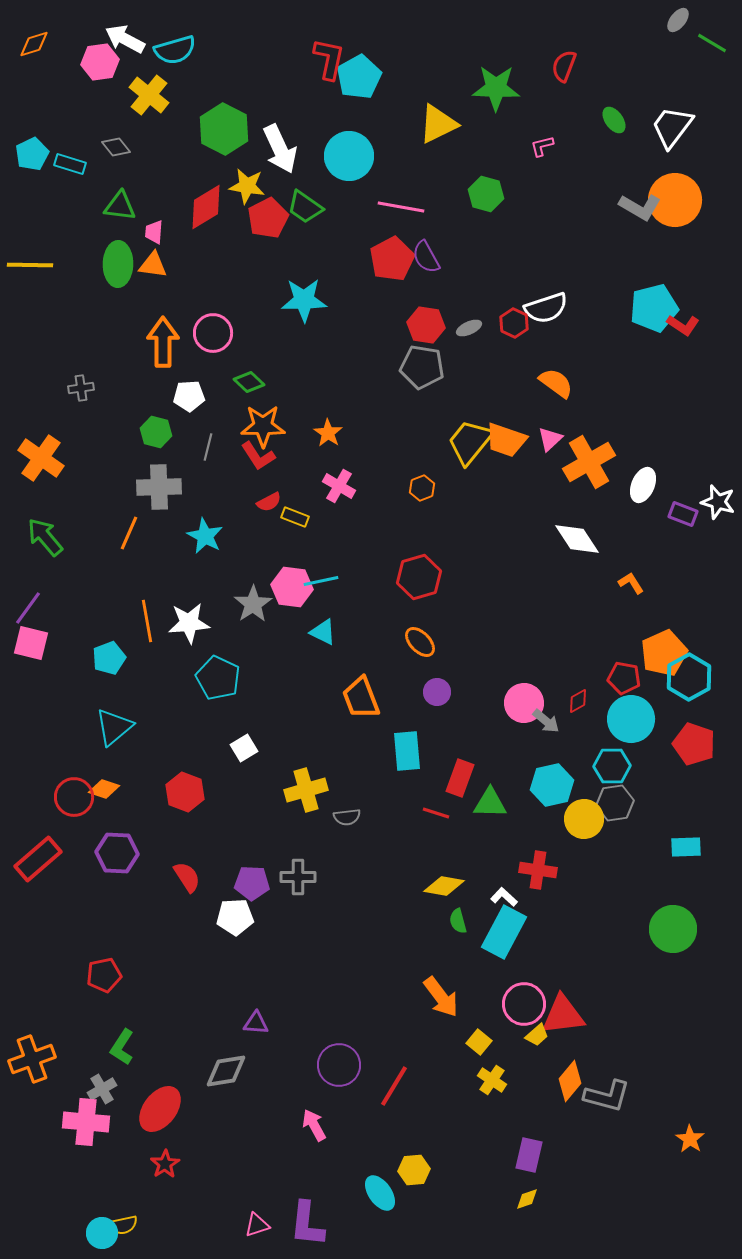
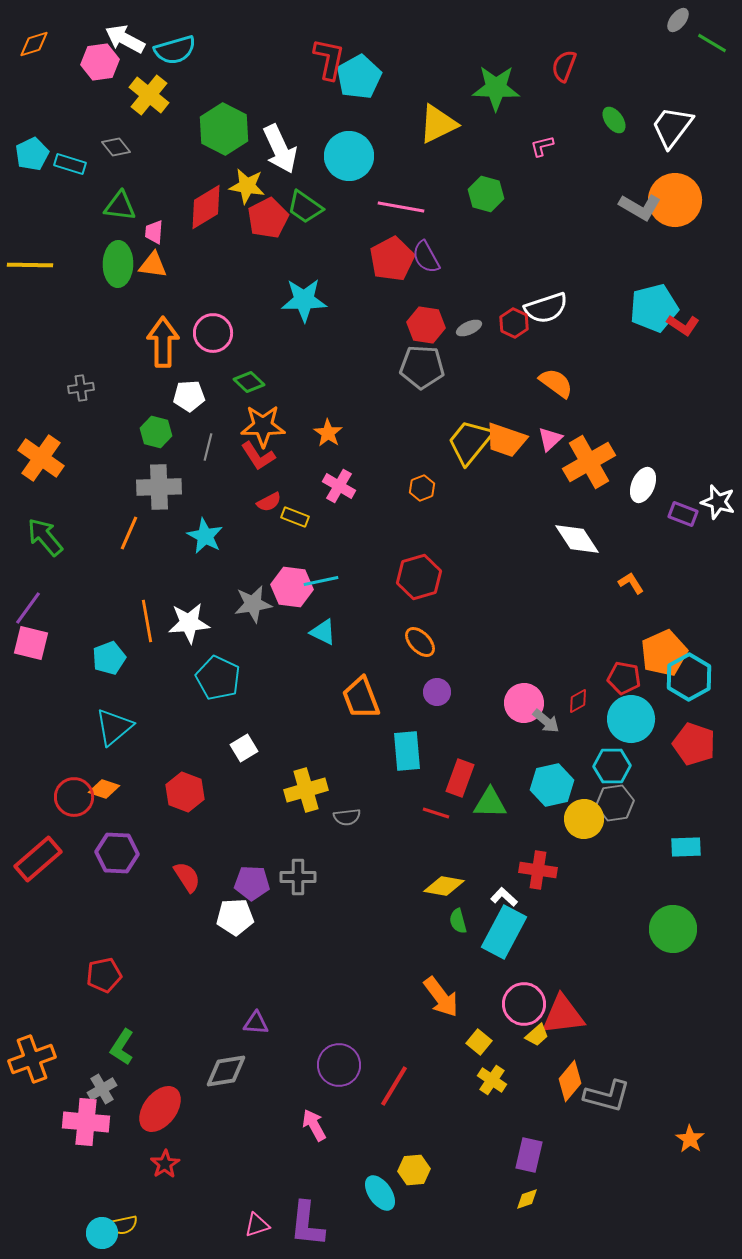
gray pentagon at (422, 367): rotated 6 degrees counterclockwise
gray star at (253, 604): rotated 24 degrees clockwise
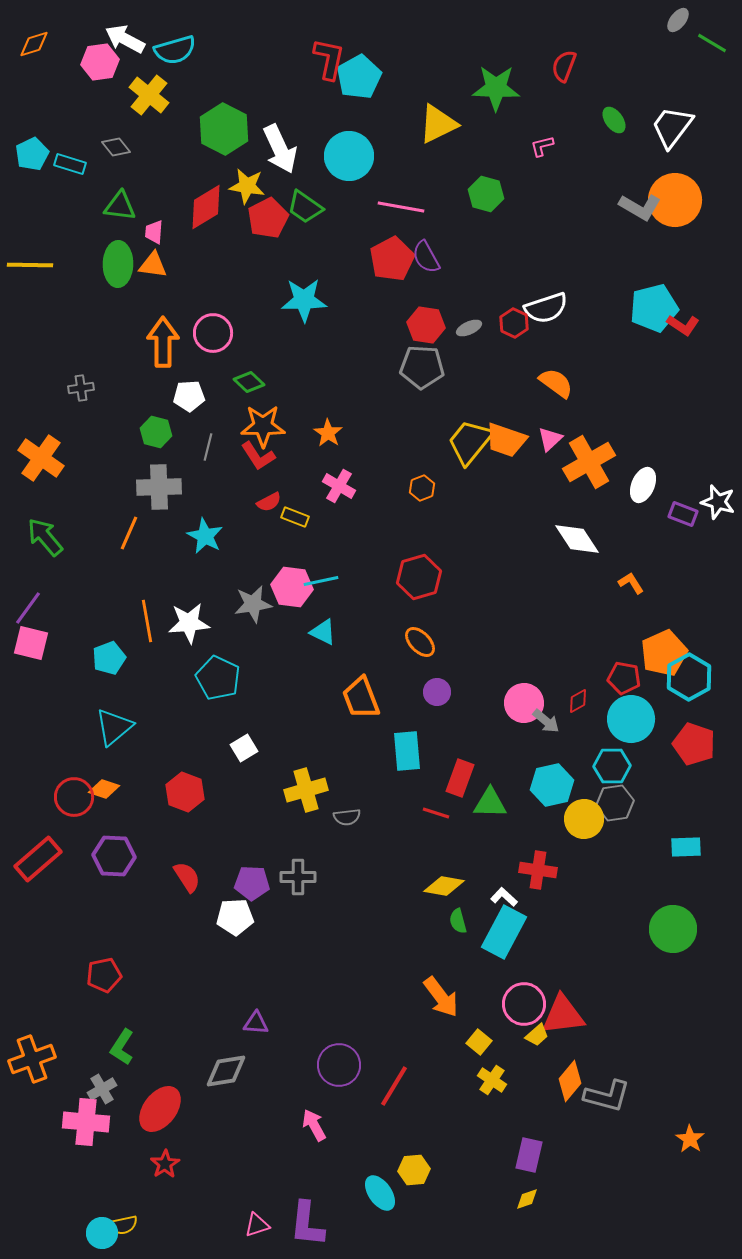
purple hexagon at (117, 853): moved 3 px left, 3 px down
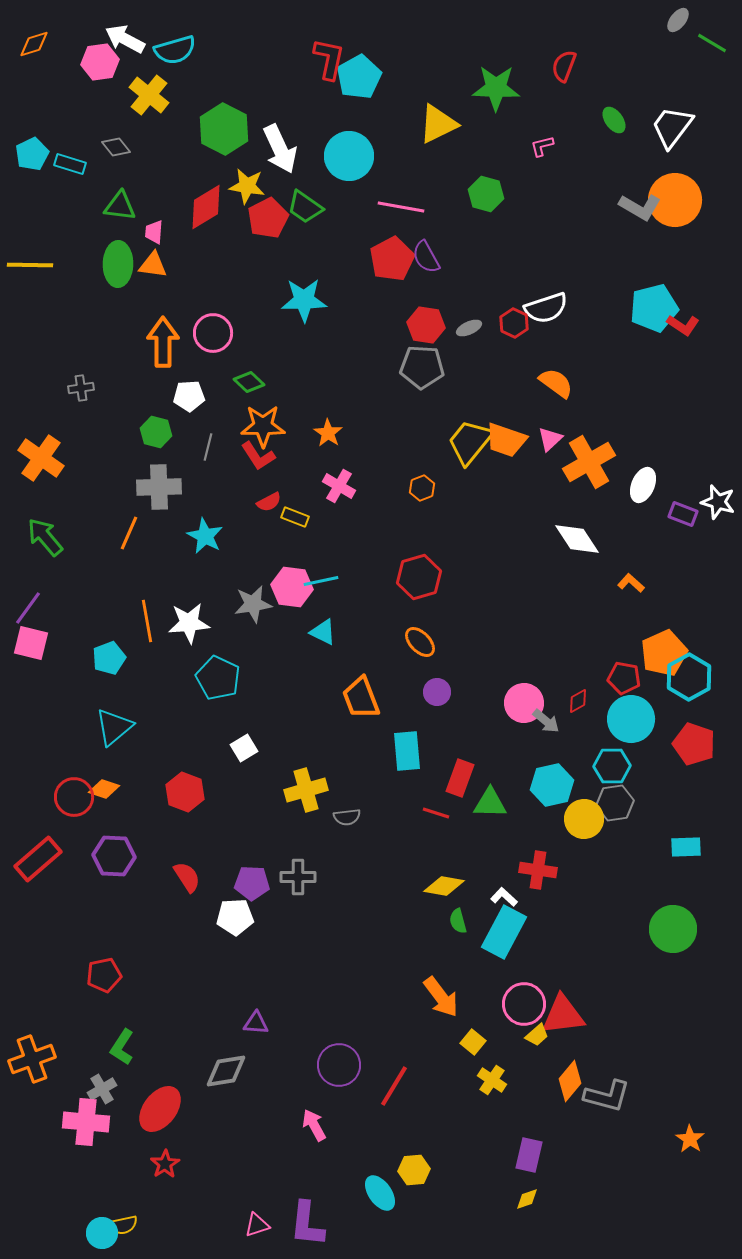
orange L-shape at (631, 583): rotated 16 degrees counterclockwise
yellow square at (479, 1042): moved 6 px left
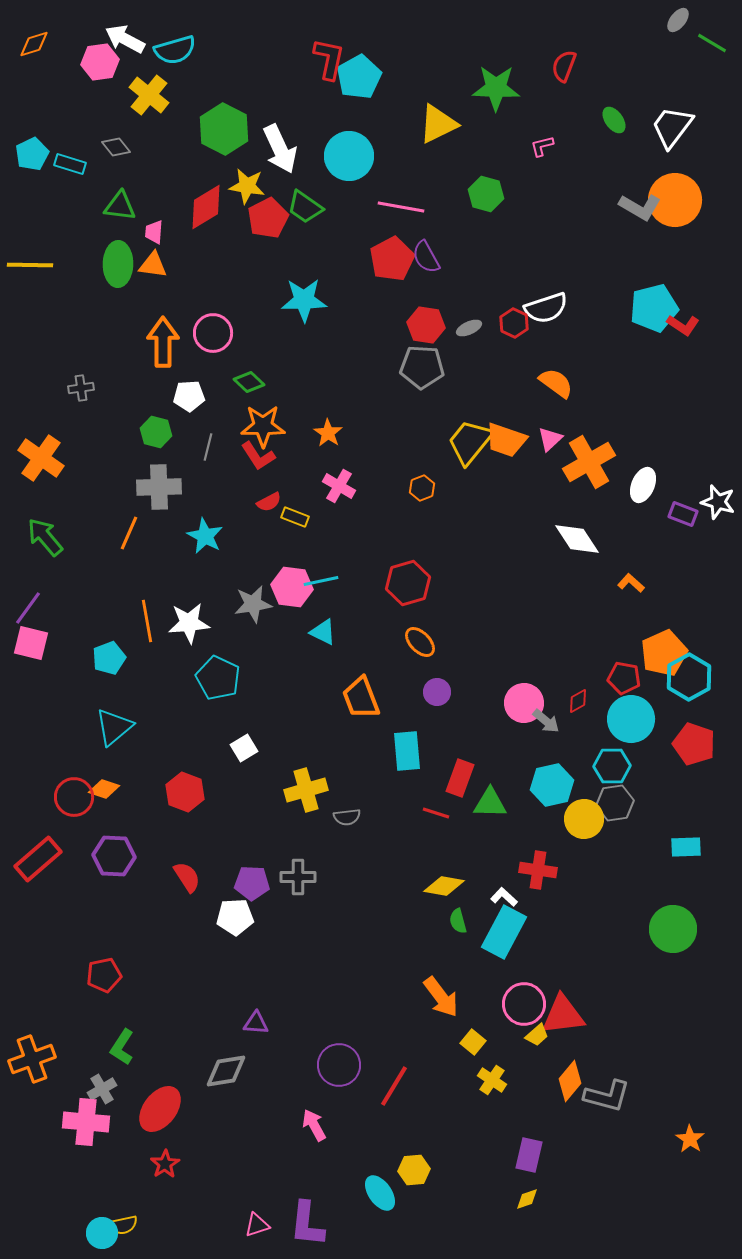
red hexagon at (419, 577): moved 11 px left, 6 px down
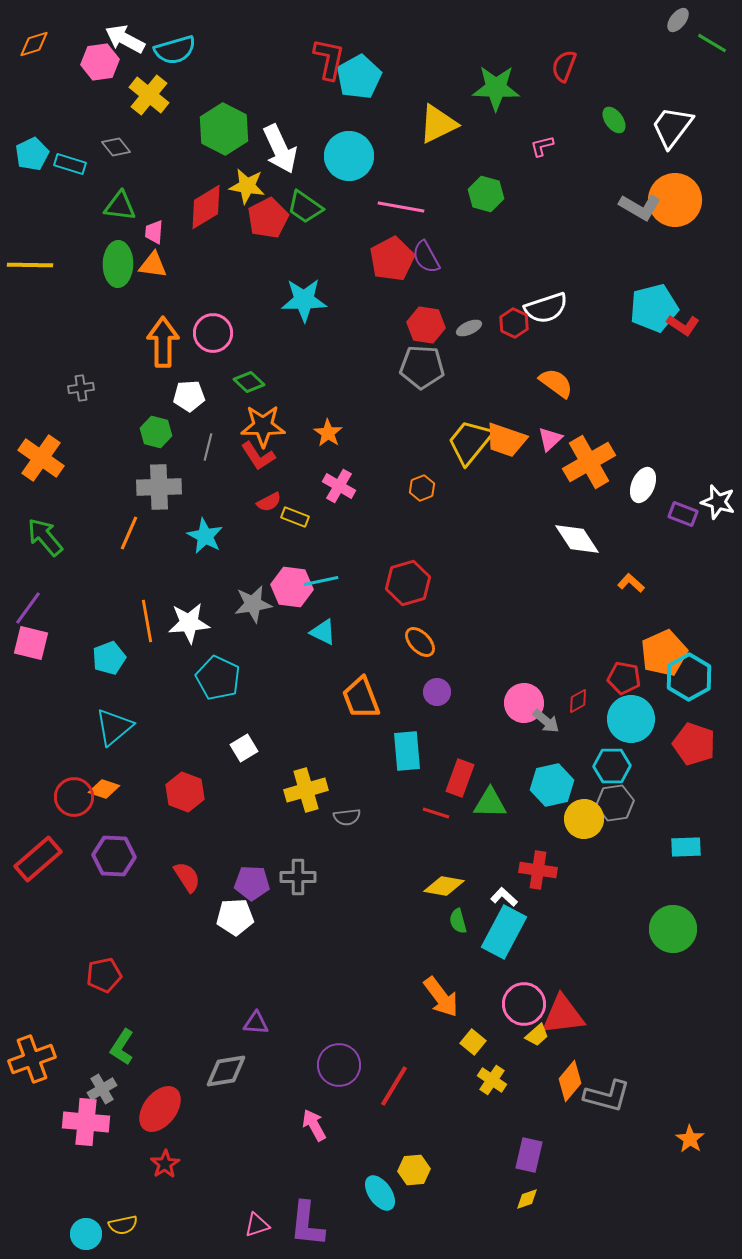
cyan circle at (102, 1233): moved 16 px left, 1 px down
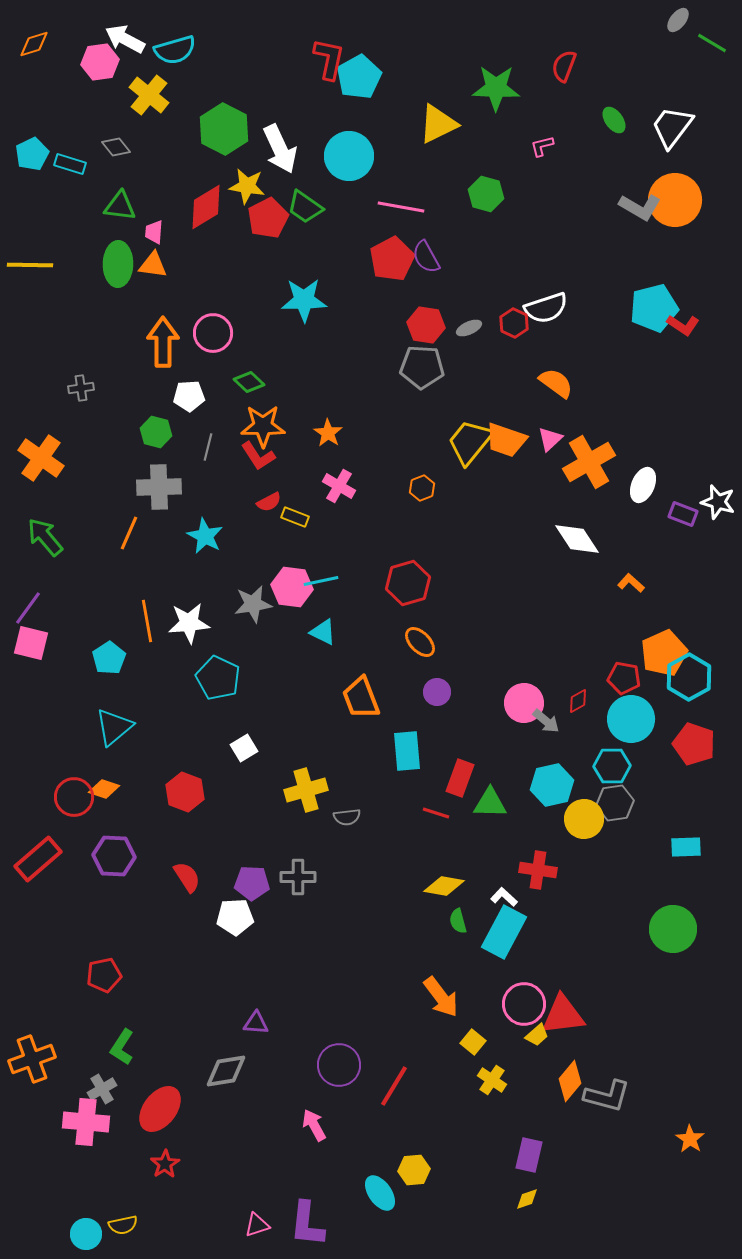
cyan pentagon at (109, 658): rotated 12 degrees counterclockwise
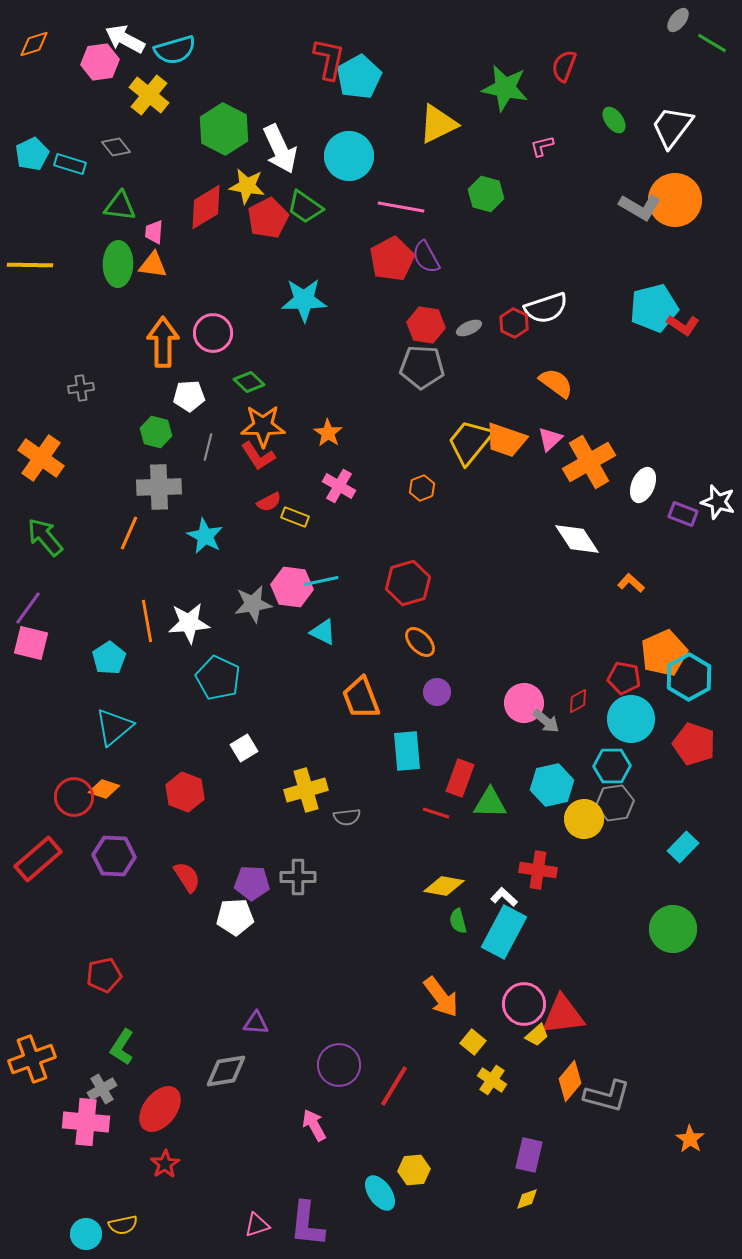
green star at (496, 88): moved 9 px right; rotated 9 degrees clockwise
cyan rectangle at (686, 847): moved 3 px left; rotated 44 degrees counterclockwise
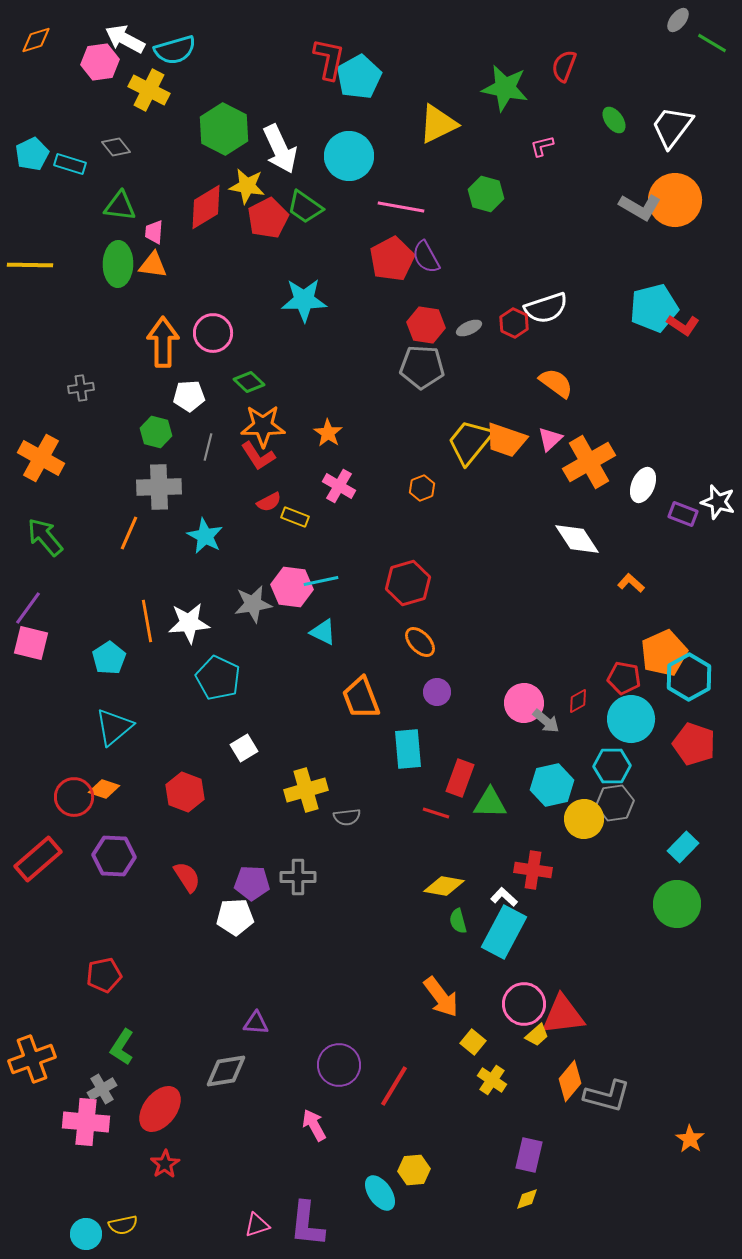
orange diamond at (34, 44): moved 2 px right, 4 px up
yellow cross at (149, 95): moved 5 px up; rotated 12 degrees counterclockwise
orange cross at (41, 458): rotated 6 degrees counterclockwise
cyan rectangle at (407, 751): moved 1 px right, 2 px up
red cross at (538, 870): moved 5 px left
green circle at (673, 929): moved 4 px right, 25 px up
